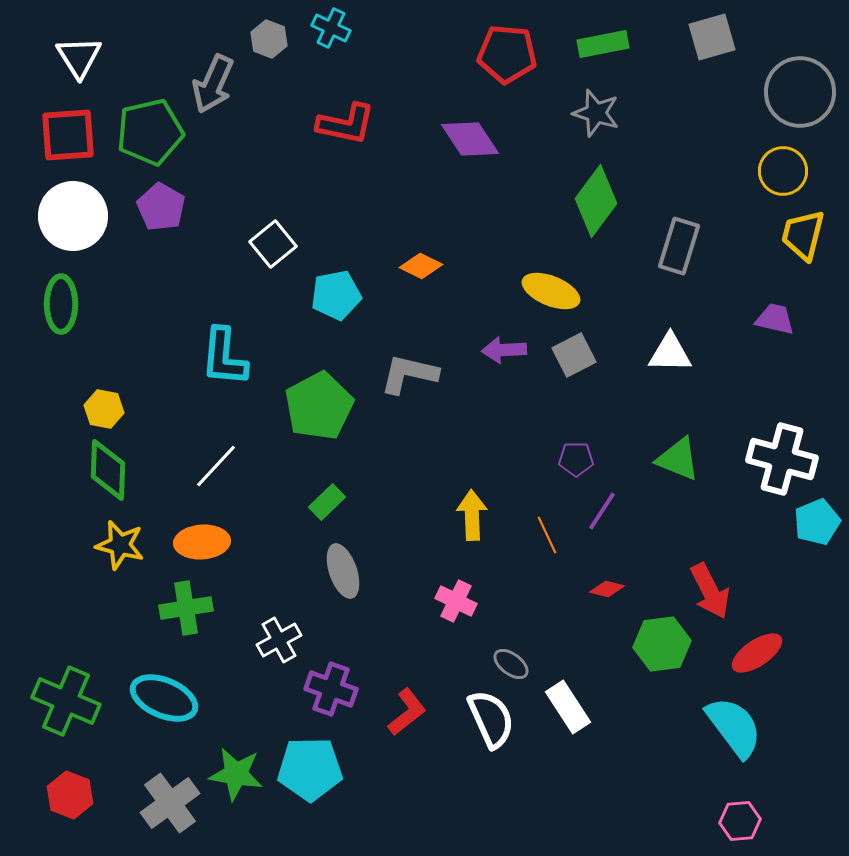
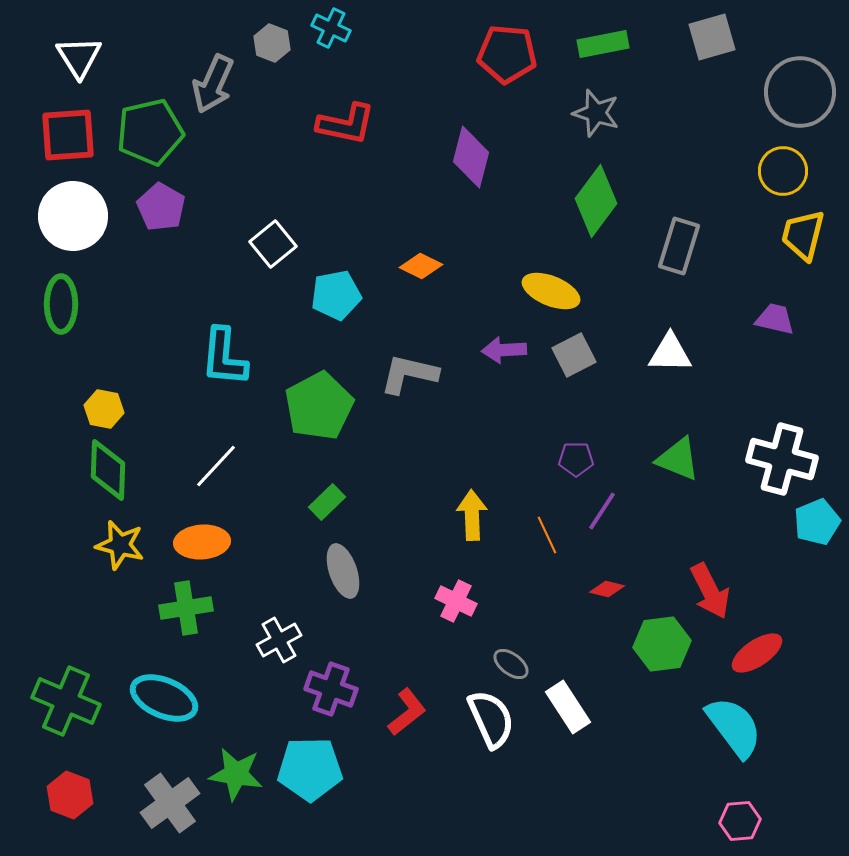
gray hexagon at (269, 39): moved 3 px right, 4 px down
purple diamond at (470, 139): moved 1 px right, 18 px down; rotated 48 degrees clockwise
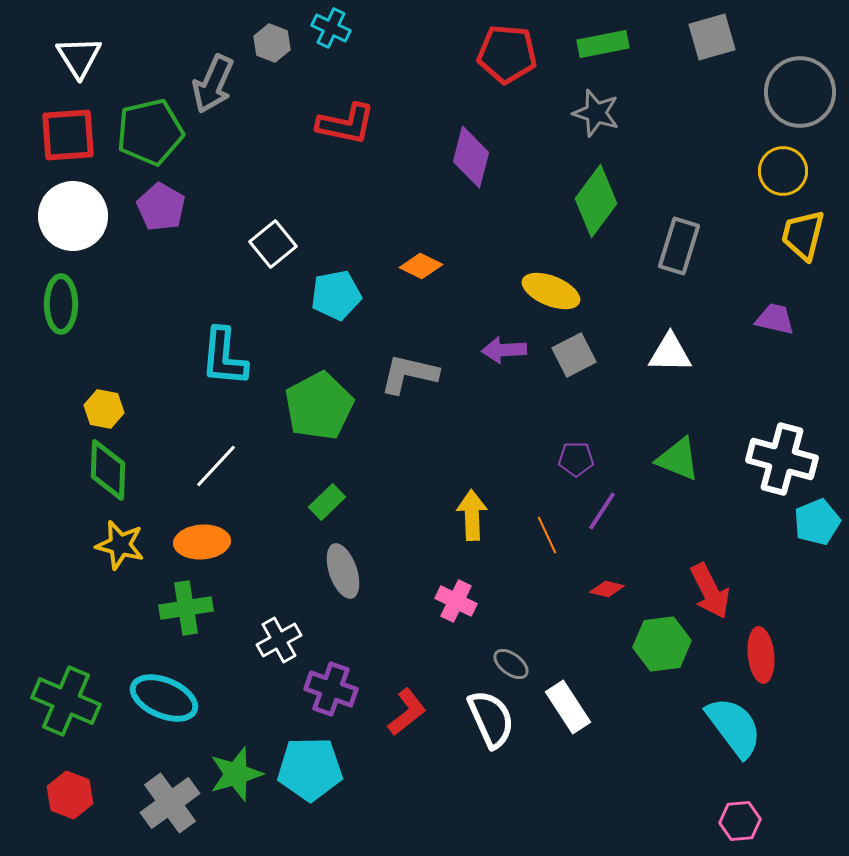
red ellipse at (757, 653): moved 4 px right, 2 px down; rotated 62 degrees counterclockwise
green star at (236, 774): rotated 26 degrees counterclockwise
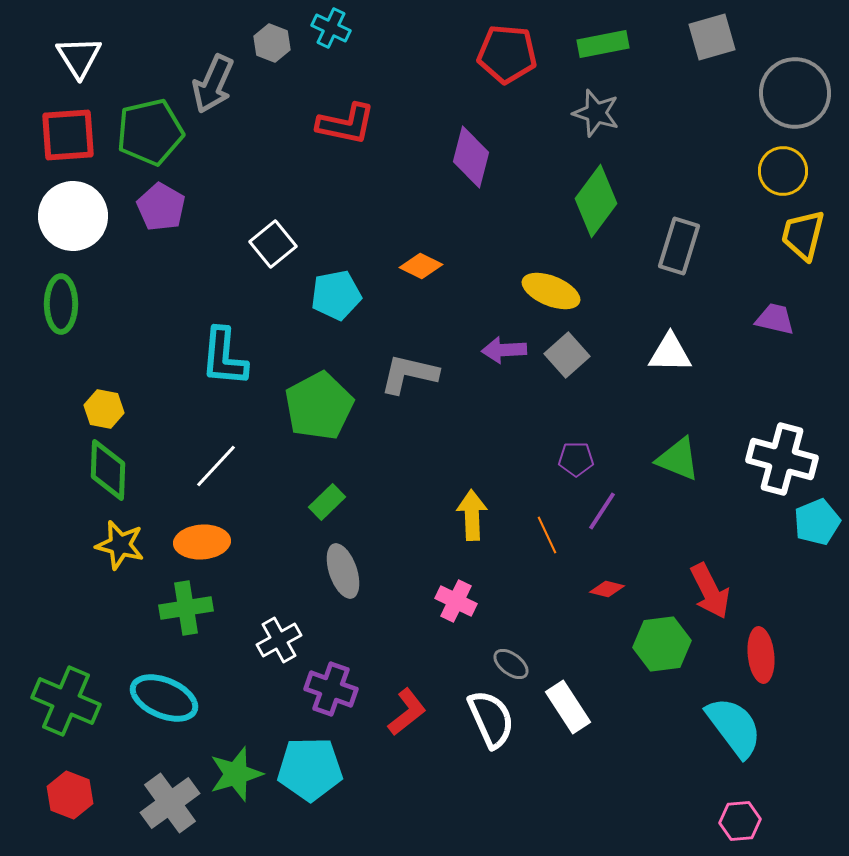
gray circle at (800, 92): moved 5 px left, 1 px down
gray square at (574, 355): moved 7 px left; rotated 15 degrees counterclockwise
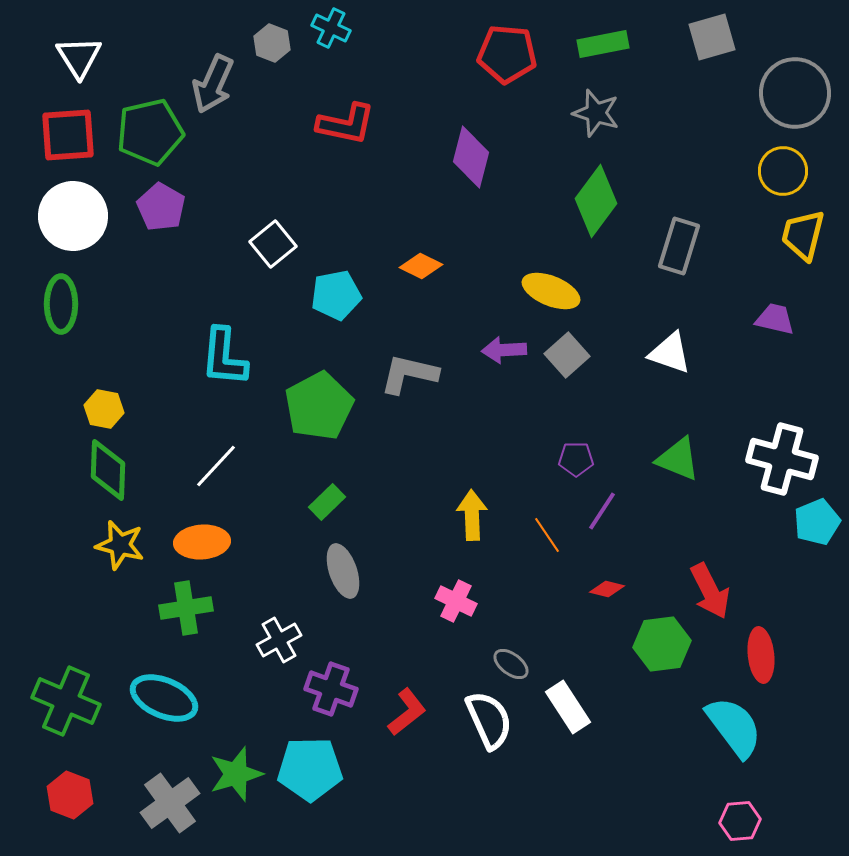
white triangle at (670, 353): rotated 18 degrees clockwise
orange line at (547, 535): rotated 9 degrees counterclockwise
white semicircle at (491, 719): moved 2 px left, 1 px down
